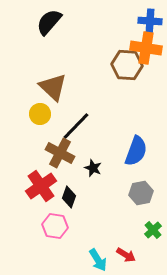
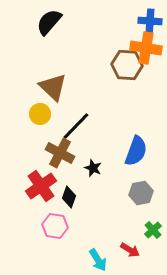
red arrow: moved 4 px right, 5 px up
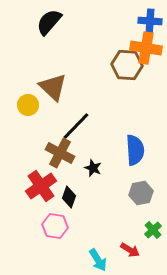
yellow circle: moved 12 px left, 9 px up
blue semicircle: moved 1 px left, 1 px up; rotated 24 degrees counterclockwise
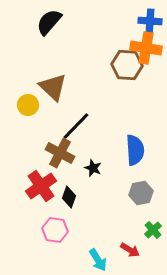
pink hexagon: moved 4 px down
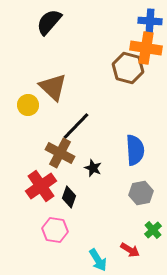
brown hexagon: moved 1 px right, 3 px down; rotated 12 degrees clockwise
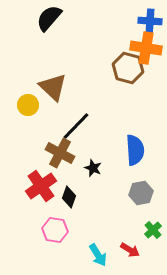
black semicircle: moved 4 px up
cyan arrow: moved 5 px up
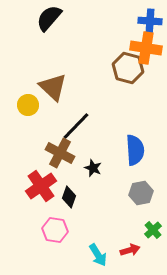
red arrow: rotated 48 degrees counterclockwise
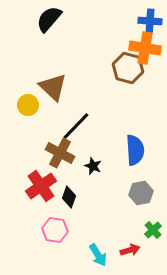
black semicircle: moved 1 px down
orange cross: moved 1 px left
black star: moved 2 px up
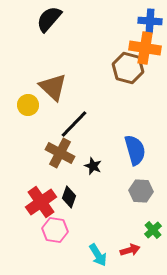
black line: moved 2 px left, 2 px up
blue semicircle: rotated 12 degrees counterclockwise
red cross: moved 16 px down
gray hexagon: moved 2 px up; rotated 15 degrees clockwise
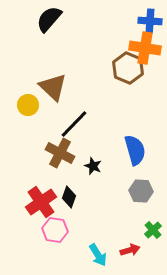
brown hexagon: rotated 8 degrees clockwise
